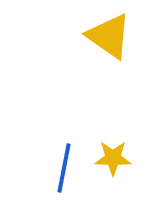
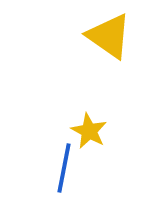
yellow star: moved 24 px left, 27 px up; rotated 27 degrees clockwise
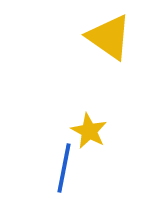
yellow triangle: moved 1 px down
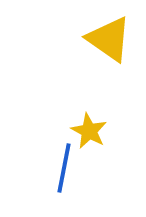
yellow triangle: moved 2 px down
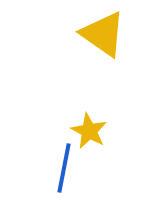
yellow triangle: moved 6 px left, 5 px up
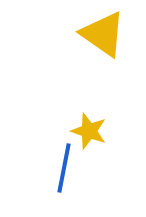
yellow star: rotated 9 degrees counterclockwise
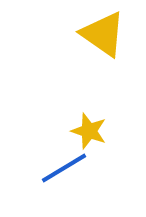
blue line: rotated 48 degrees clockwise
